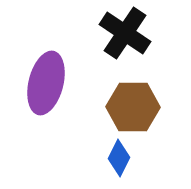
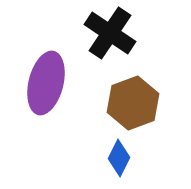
black cross: moved 15 px left
brown hexagon: moved 4 px up; rotated 21 degrees counterclockwise
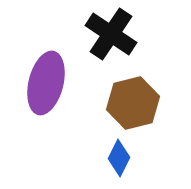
black cross: moved 1 px right, 1 px down
brown hexagon: rotated 6 degrees clockwise
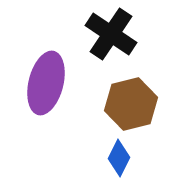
brown hexagon: moved 2 px left, 1 px down
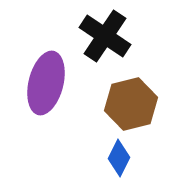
black cross: moved 6 px left, 2 px down
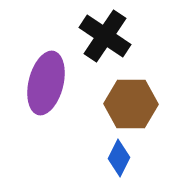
brown hexagon: rotated 15 degrees clockwise
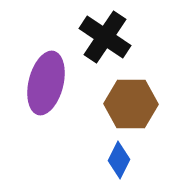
black cross: moved 1 px down
blue diamond: moved 2 px down
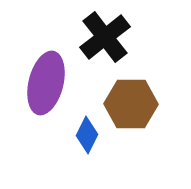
black cross: rotated 18 degrees clockwise
blue diamond: moved 32 px left, 25 px up
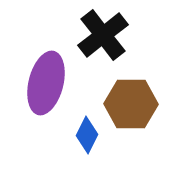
black cross: moved 2 px left, 2 px up
